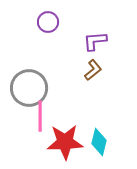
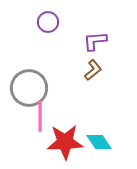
cyan diamond: rotated 48 degrees counterclockwise
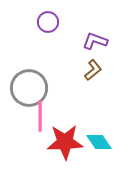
purple L-shape: rotated 25 degrees clockwise
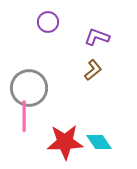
purple L-shape: moved 2 px right, 4 px up
pink line: moved 16 px left
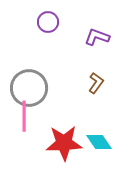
brown L-shape: moved 3 px right, 13 px down; rotated 15 degrees counterclockwise
red star: moved 1 px left, 1 px down
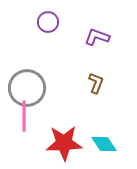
brown L-shape: rotated 15 degrees counterclockwise
gray circle: moved 2 px left
cyan diamond: moved 5 px right, 2 px down
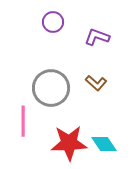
purple circle: moved 5 px right
brown L-shape: rotated 110 degrees clockwise
gray circle: moved 24 px right
pink line: moved 1 px left, 5 px down
red star: moved 5 px right
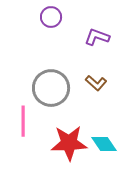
purple circle: moved 2 px left, 5 px up
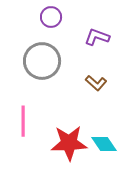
gray circle: moved 9 px left, 27 px up
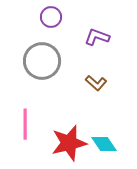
pink line: moved 2 px right, 3 px down
red star: rotated 12 degrees counterclockwise
